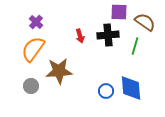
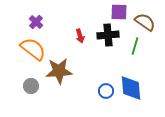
orange semicircle: rotated 92 degrees clockwise
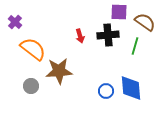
purple cross: moved 21 px left
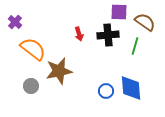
red arrow: moved 1 px left, 2 px up
brown star: rotated 8 degrees counterclockwise
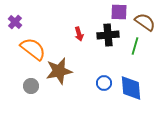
blue circle: moved 2 px left, 8 px up
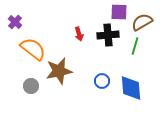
brown semicircle: moved 3 px left; rotated 65 degrees counterclockwise
blue circle: moved 2 px left, 2 px up
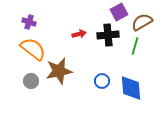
purple square: rotated 30 degrees counterclockwise
purple cross: moved 14 px right; rotated 24 degrees counterclockwise
red arrow: rotated 88 degrees counterclockwise
gray circle: moved 5 px up
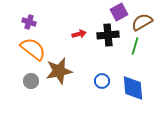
blue diamond: moved 2 px right
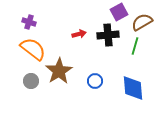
brown star: rotated 20 degrees counterclockwise
blue circle: moved 7 px left
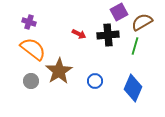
red arrow: rotated 40 degrees clockwise
blue diamond: rotated 28 degrees clockwise
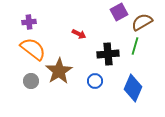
purple cross: rotated 24 degrees counterclockwise
black cross: moved 19 px down
